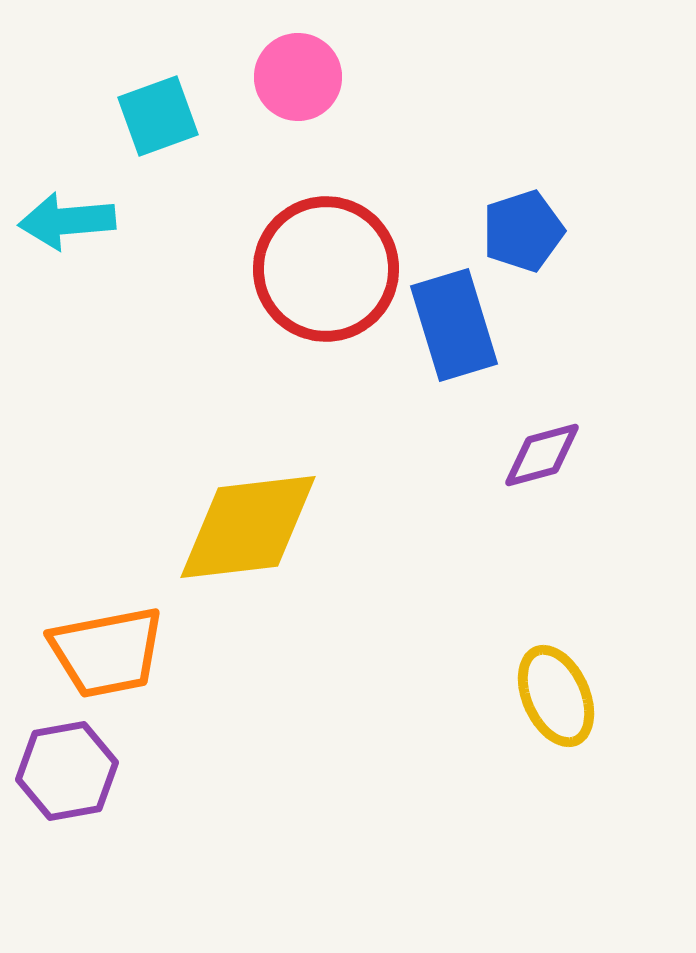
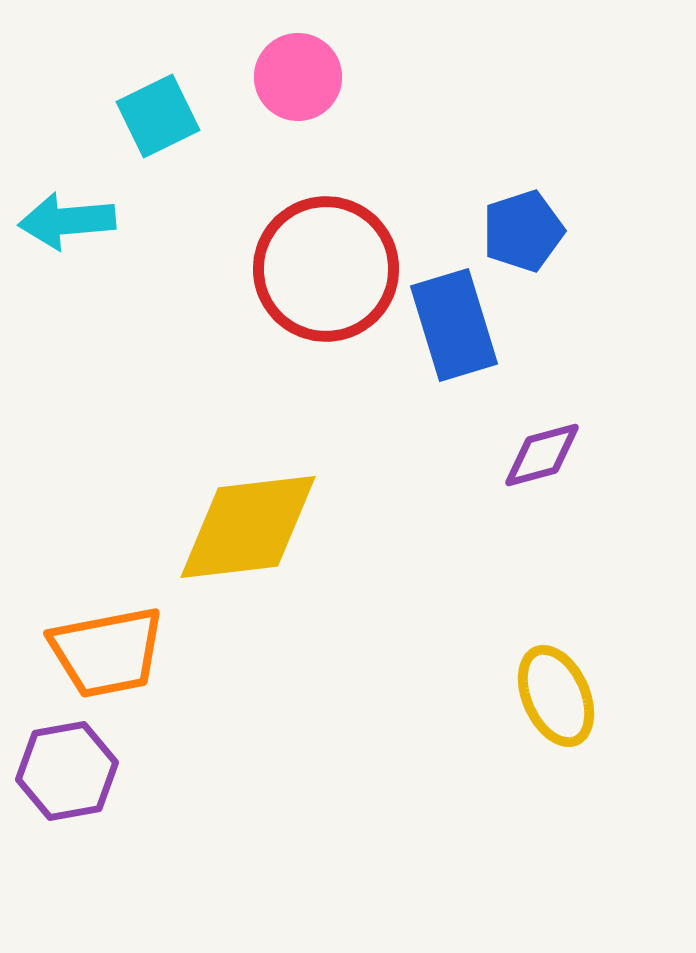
cyan square: rotated 6 degrees counterclockwise
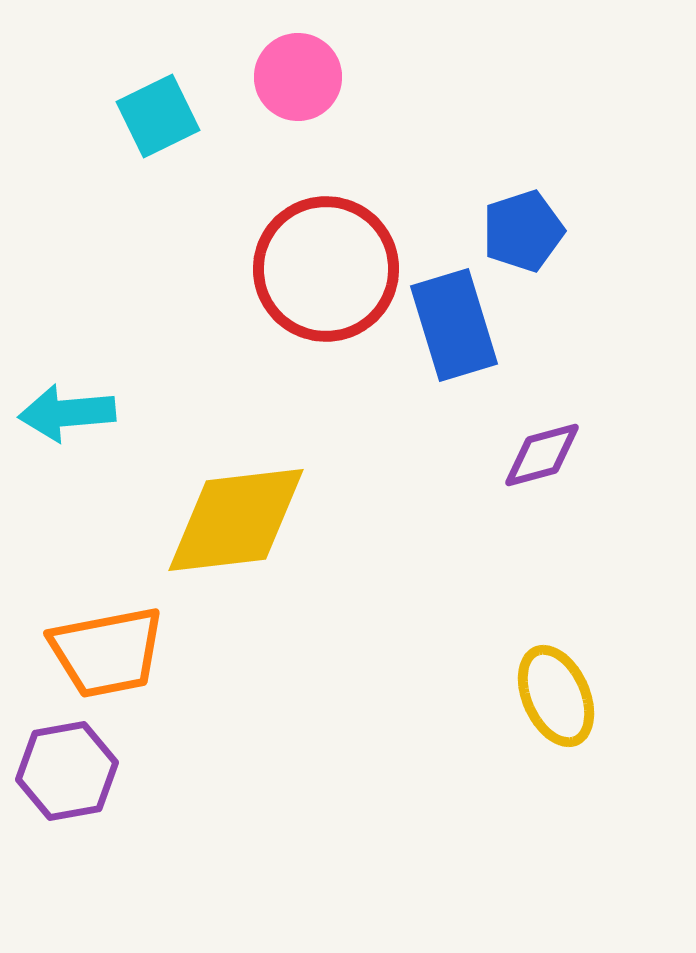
cyan arrow: moved 192 px down
yellow diamond: moved 12 px left, 7 px up
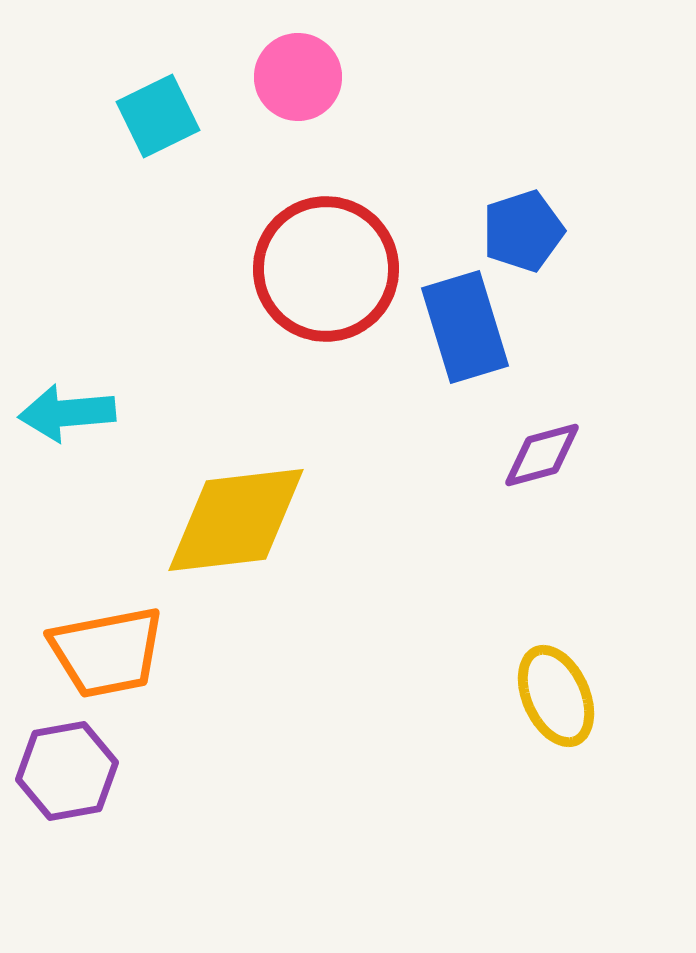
blue rectangle: moved 11 px right, 2 px down
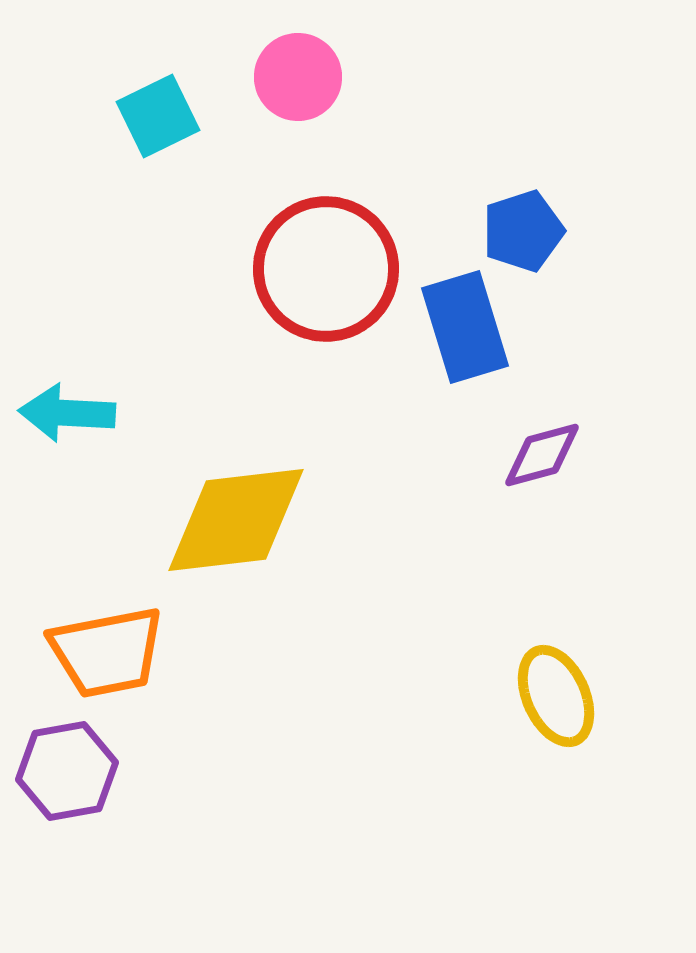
cyan arrow: rotated 8 degrees clockwise
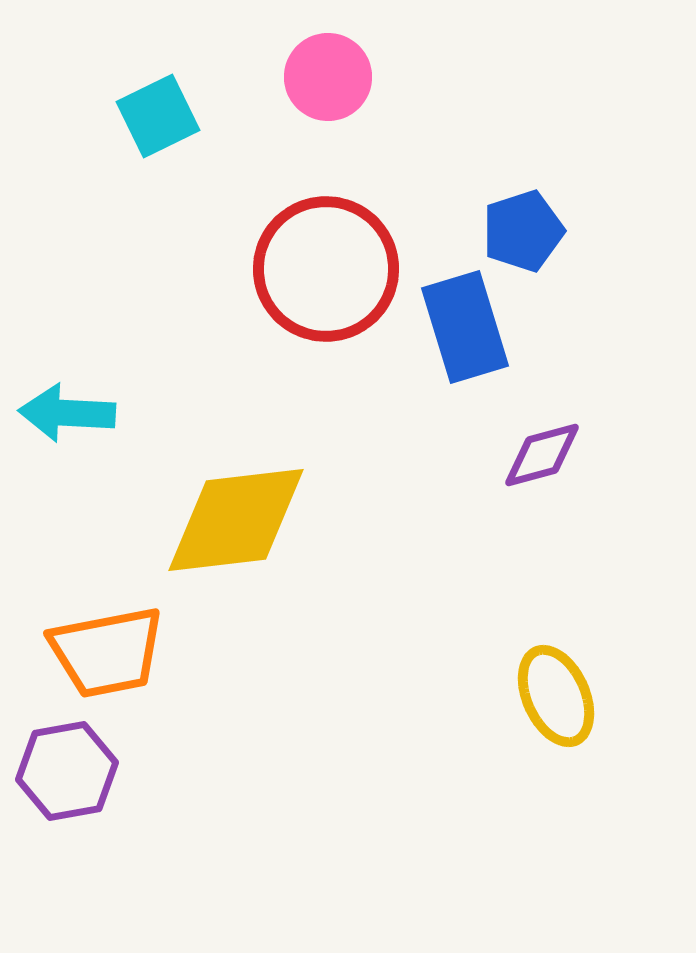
pink circle: moved 30 px right
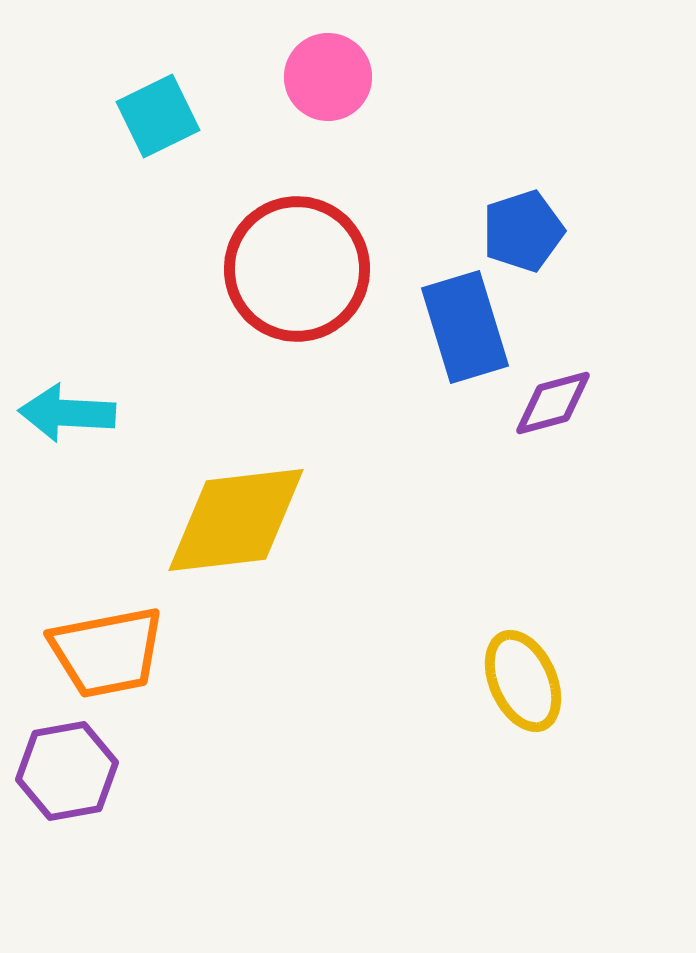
red circle: moved 29 px left
purple diamond: moved 11 px right, 52 px up
yellow ellipse: moved 33 px left, 15 px up
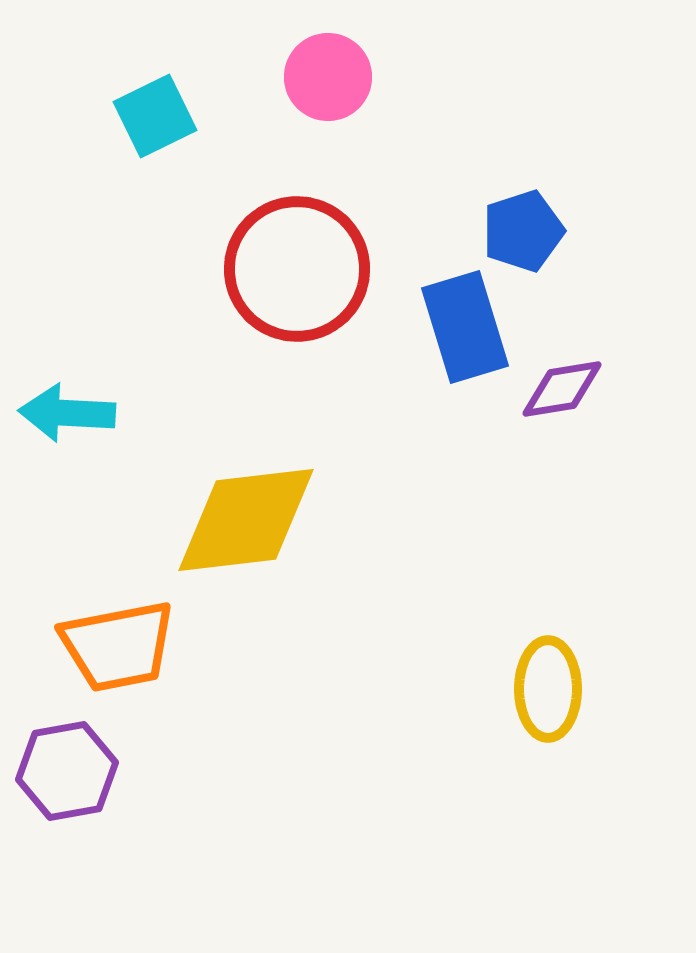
cyan square: moved 3 px left
purple diamond: moved 9 px right, 14 px up; rotated 6 degrees clockwise
yellow diamond: moved 10 px right
orange trapezoid: moved 11 px right, 6 px up
yellow ellipse: moved 25 px right, 8 px down; rotated 24 degrees clockwise
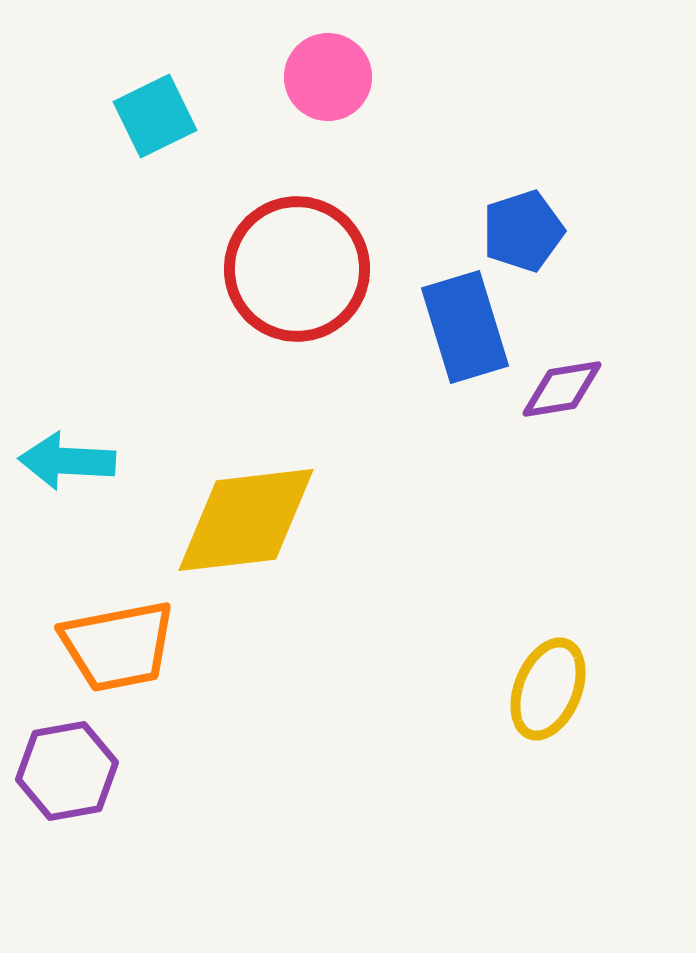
cyan arrow: moved 48 px down
yellow ellipse: rotated 22 degrees clockwise
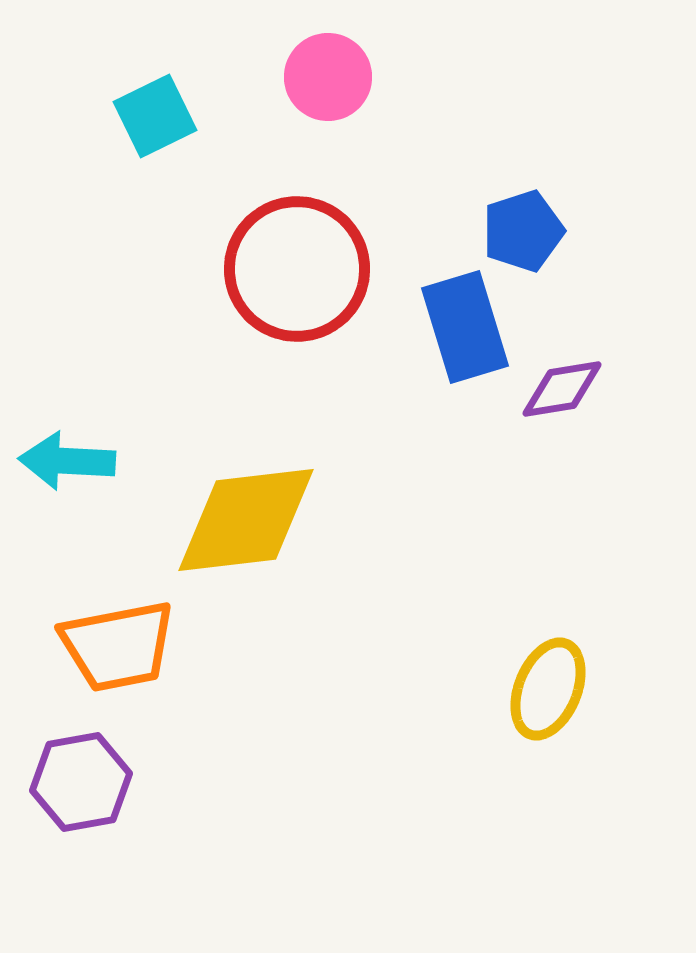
purple hexagon: moved 14 px right, 11 px down
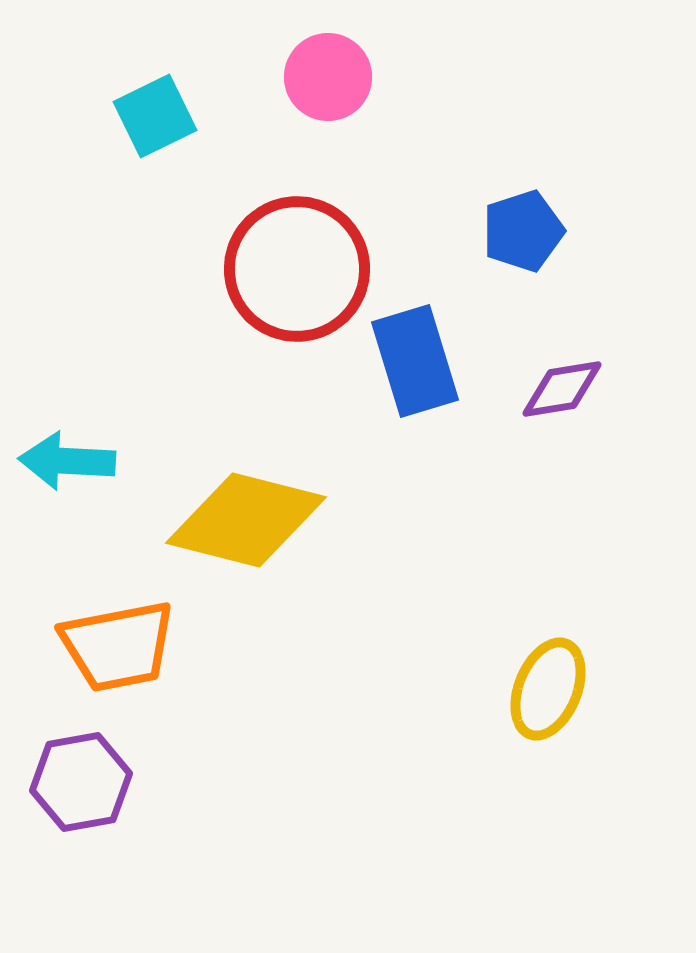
blue rectangle: moved 50 px left, 34 px down
yellow diamond: rotated 21 degrees clockwise
